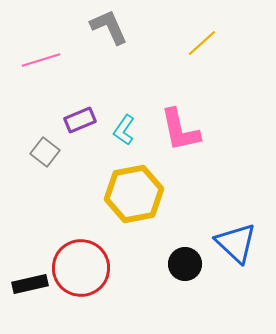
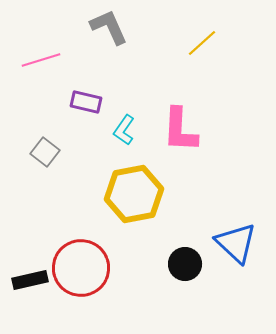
purple rectangle: moved 6 px right, 18 px up; rotated 36 degrees clockwise
pink L-shape: rotated 15 degrees clockwise
black rectangle: moved 4 px up
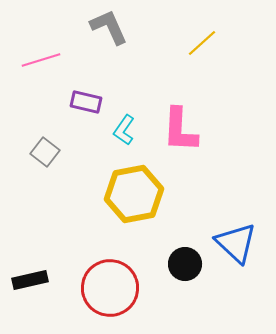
red circle: moved 29 px right, 20 px down
